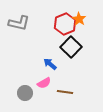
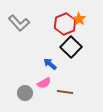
gray L-shape: rotated 35 degrees clockwise
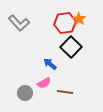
red hexagon: moved 1 px up; rotated 15 degrees clockwise
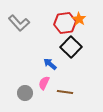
pink semicircle: rotated 144 degrees clockwise
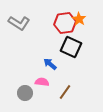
gray L-shape: rotated 15 degrees counterclockwise
black square: rotated 20 degrees counterclockwise
pink semicircle: moved 2 px left, 1 px up; rotated 72 degrees clockwise
brown line: rotated 63 degrees counterclockwise
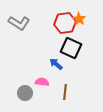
black square: moved 1 px down
blue arrow: moved 6 px right
brown line: rotated 28 degrees counterclockwise
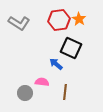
red hexagon: moved 6 px left, 3 px up
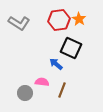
brown line: moved 3 px left, 2 px up; rotated 14 degrees clockwise
